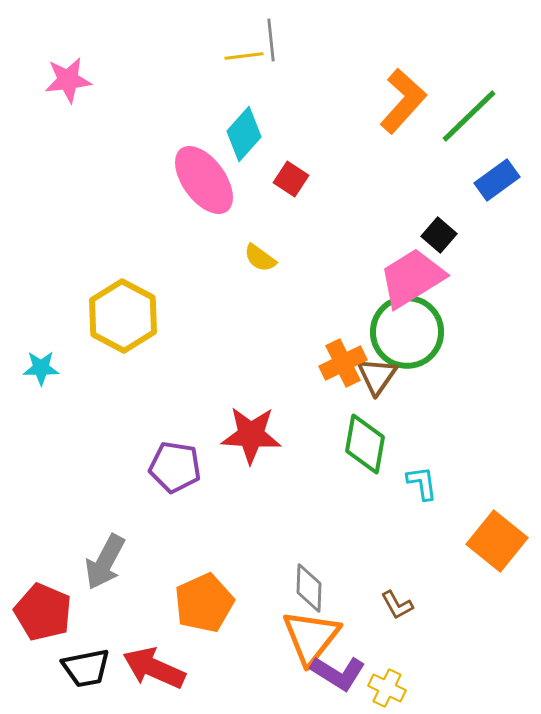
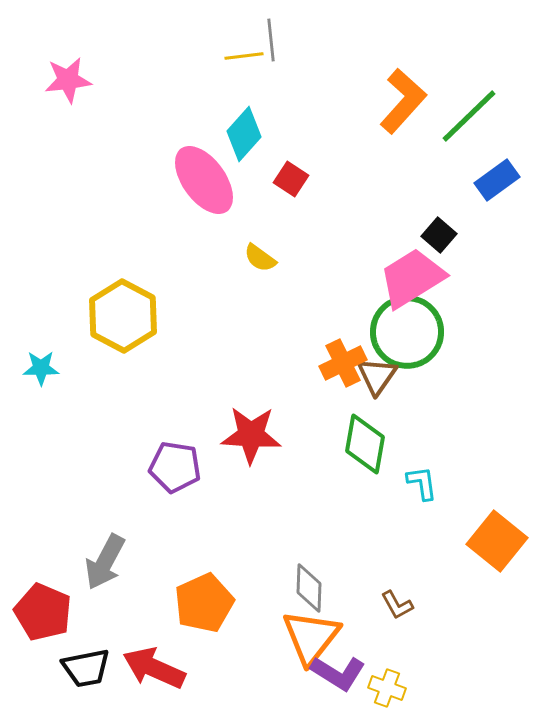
yellow cross: rotated 6 degrees counterclockwise
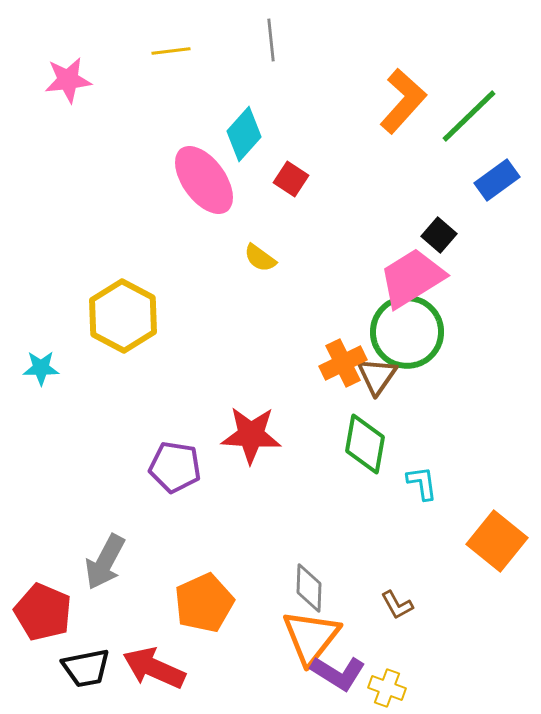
yellow line: moved 73 px left, 5 px up
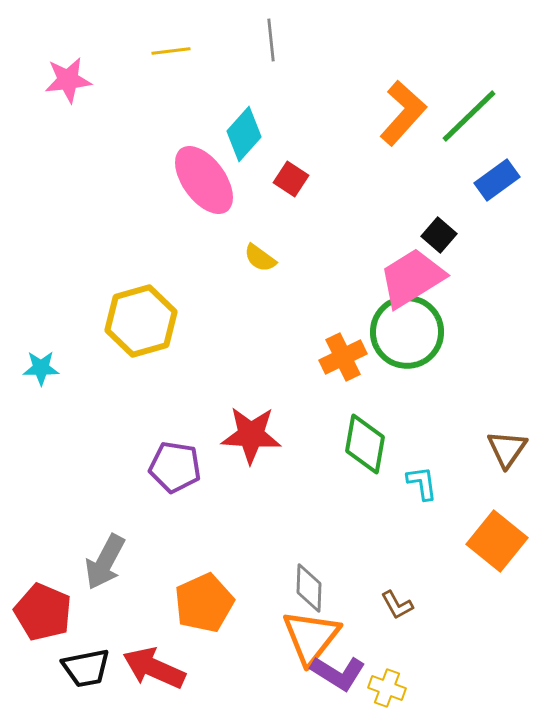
orange L-shape: moved 12 px down
yellow hexagon: moved 18 px right, 5 px down; rotated 16 degrees clockwise
orange cross: moved 6 px up
brown triangle: moved 130 px right, 73 px down
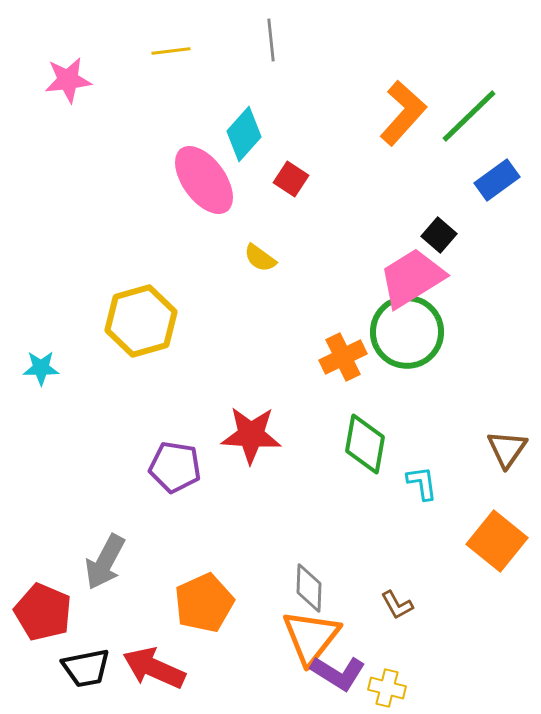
yellow cross: rotated 6 degrees counterclockwise
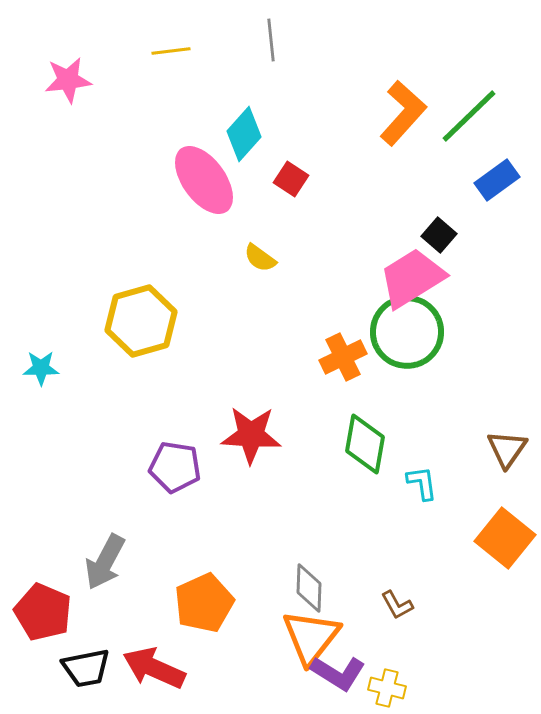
orange square: moved 8 px right, 3 px up
